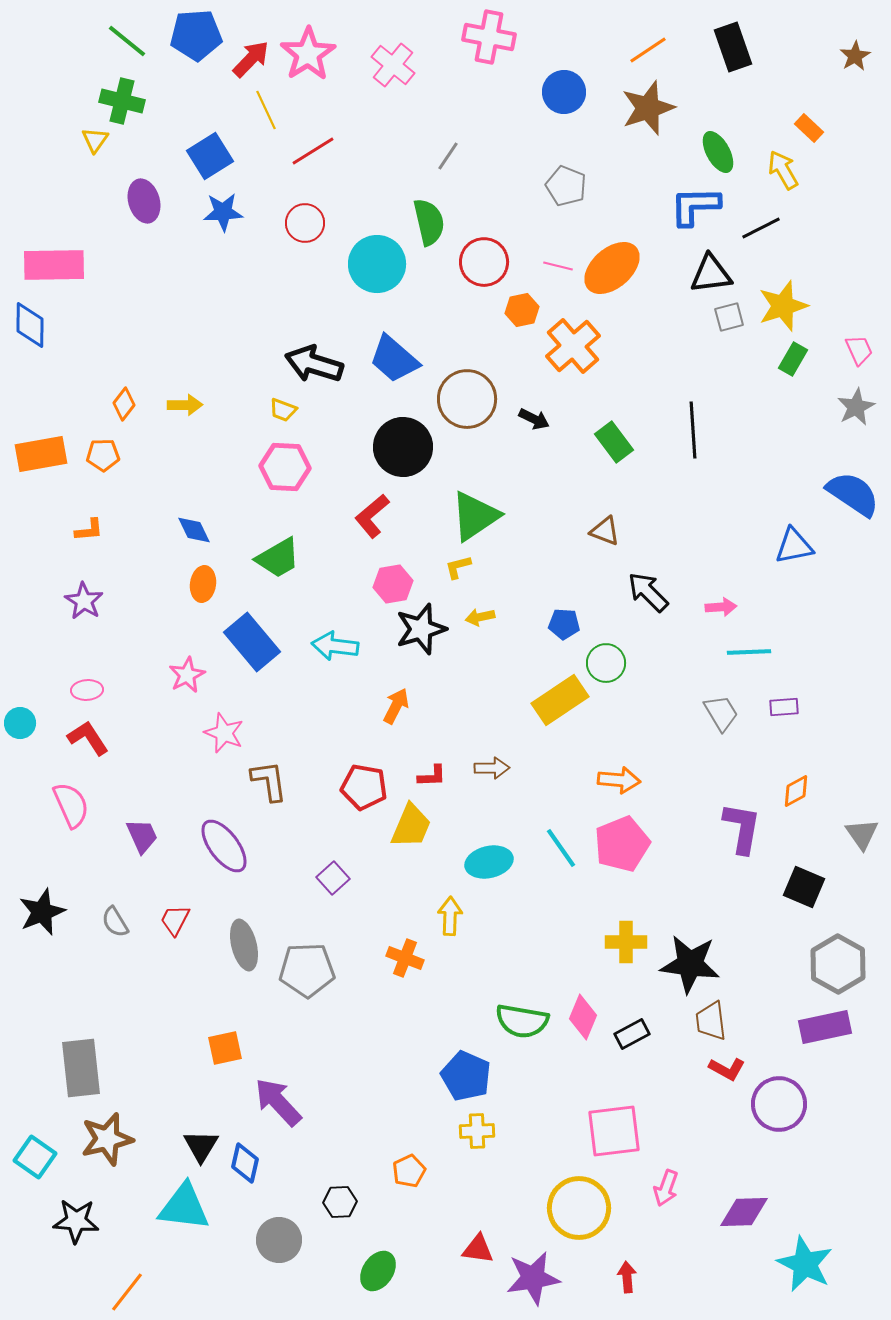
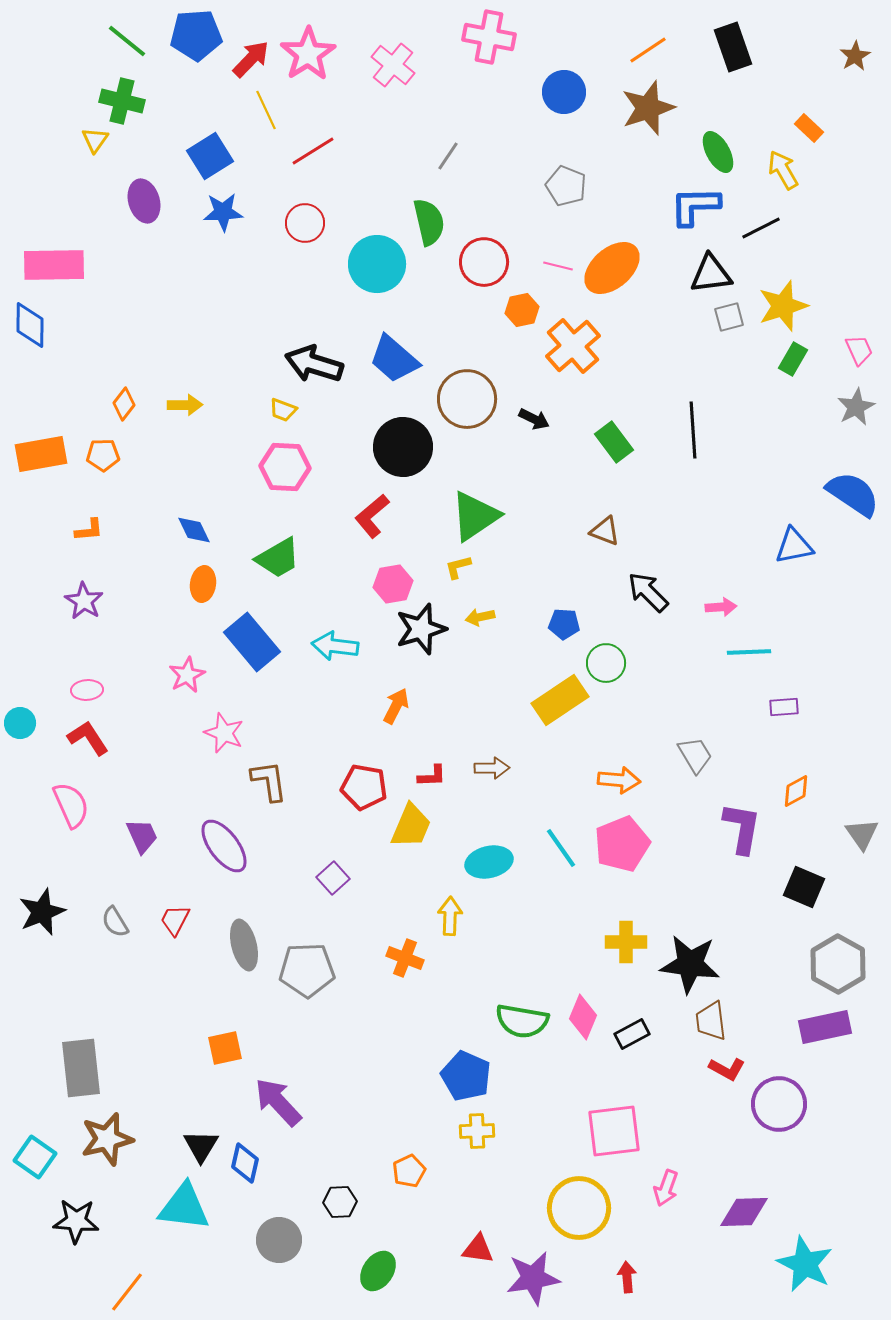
gray trapezoid at (721, 713): moved 26 px left, 42 px down
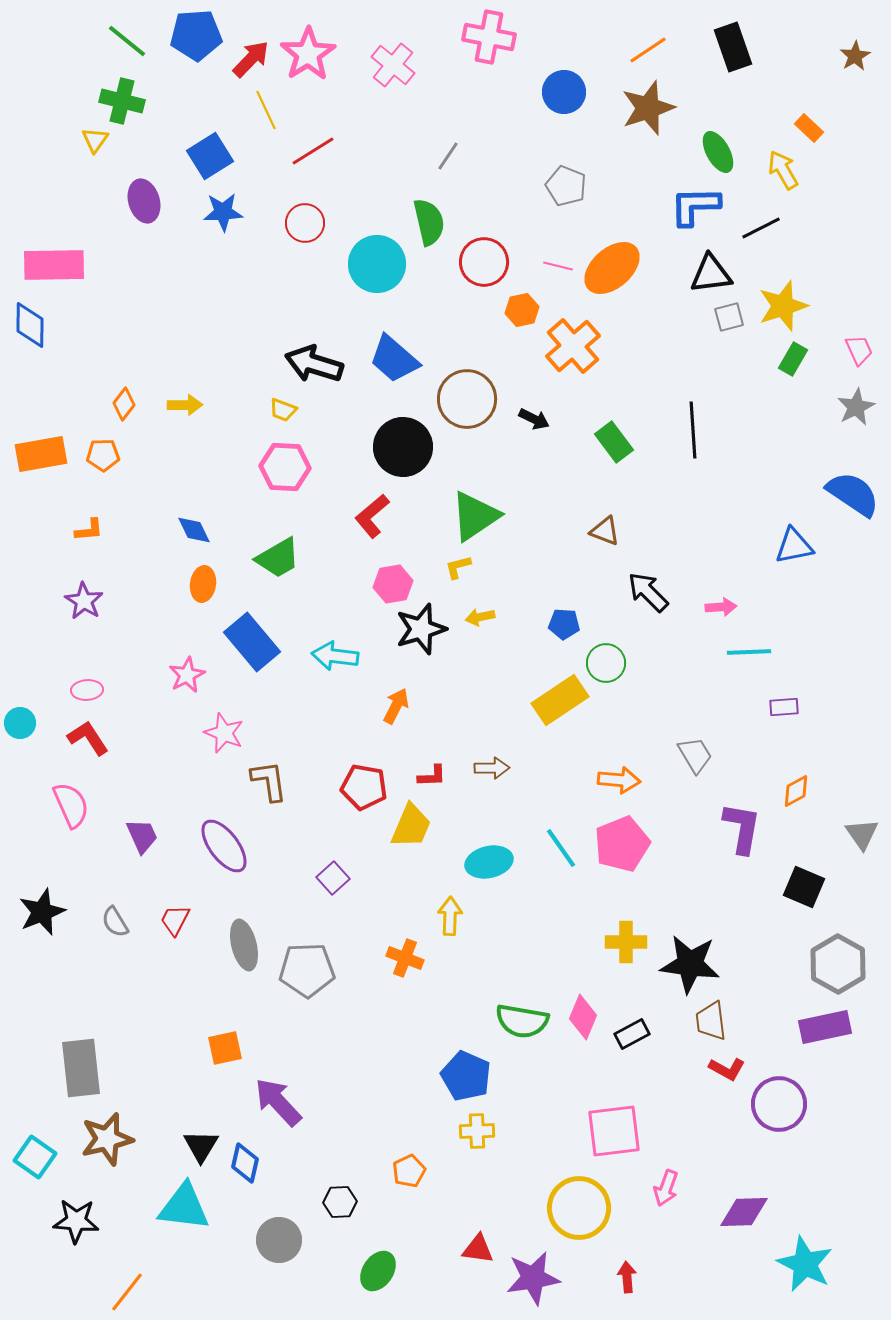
cyan arrow at (335, 646): moved 10 px down
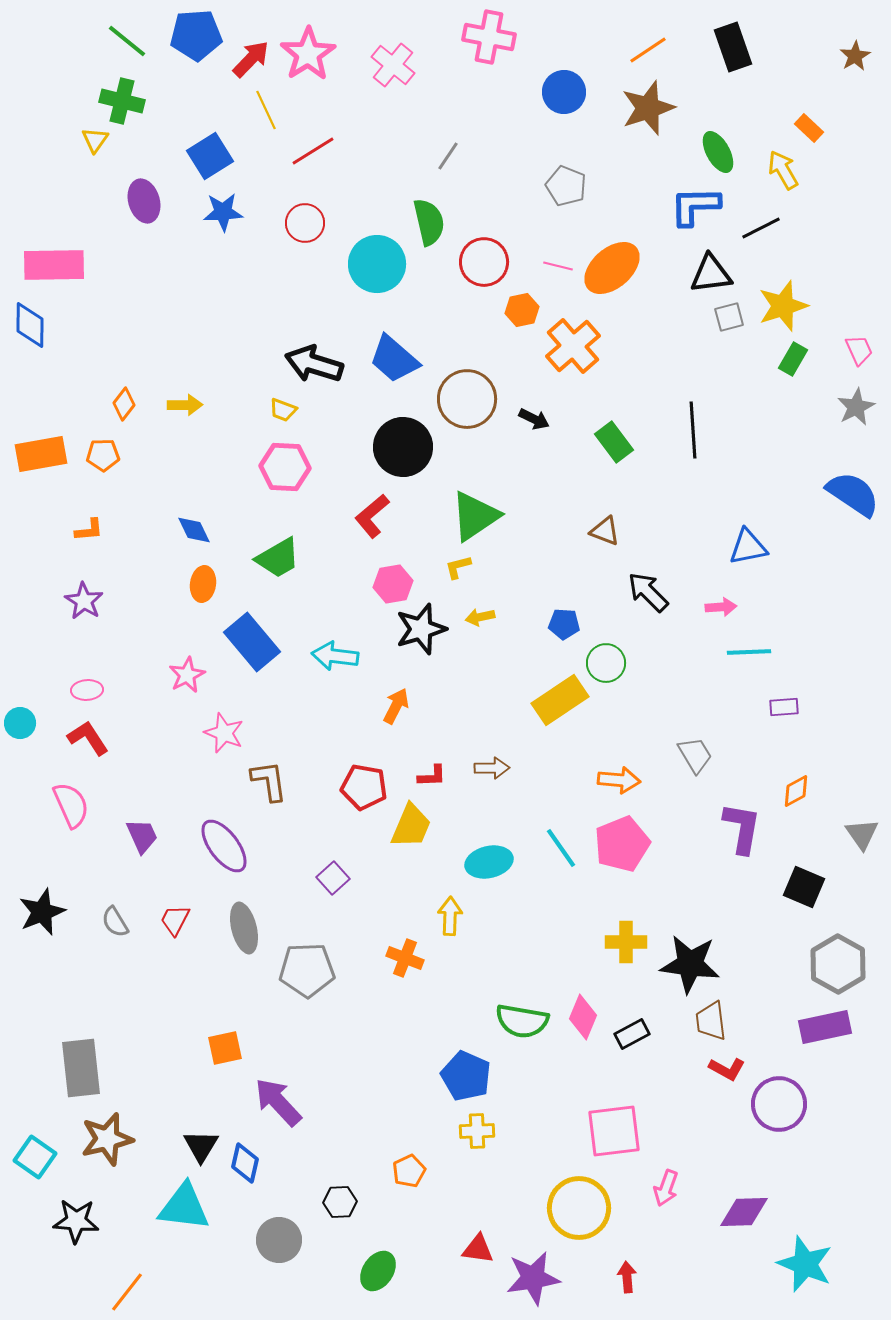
blue triangle at (794, 546): moved 46 px left, 1 px down
gray ellipse at (244, 945): moved 17 px up
cyan star at (805, 1264): rotated 4 degrees counterclockwise
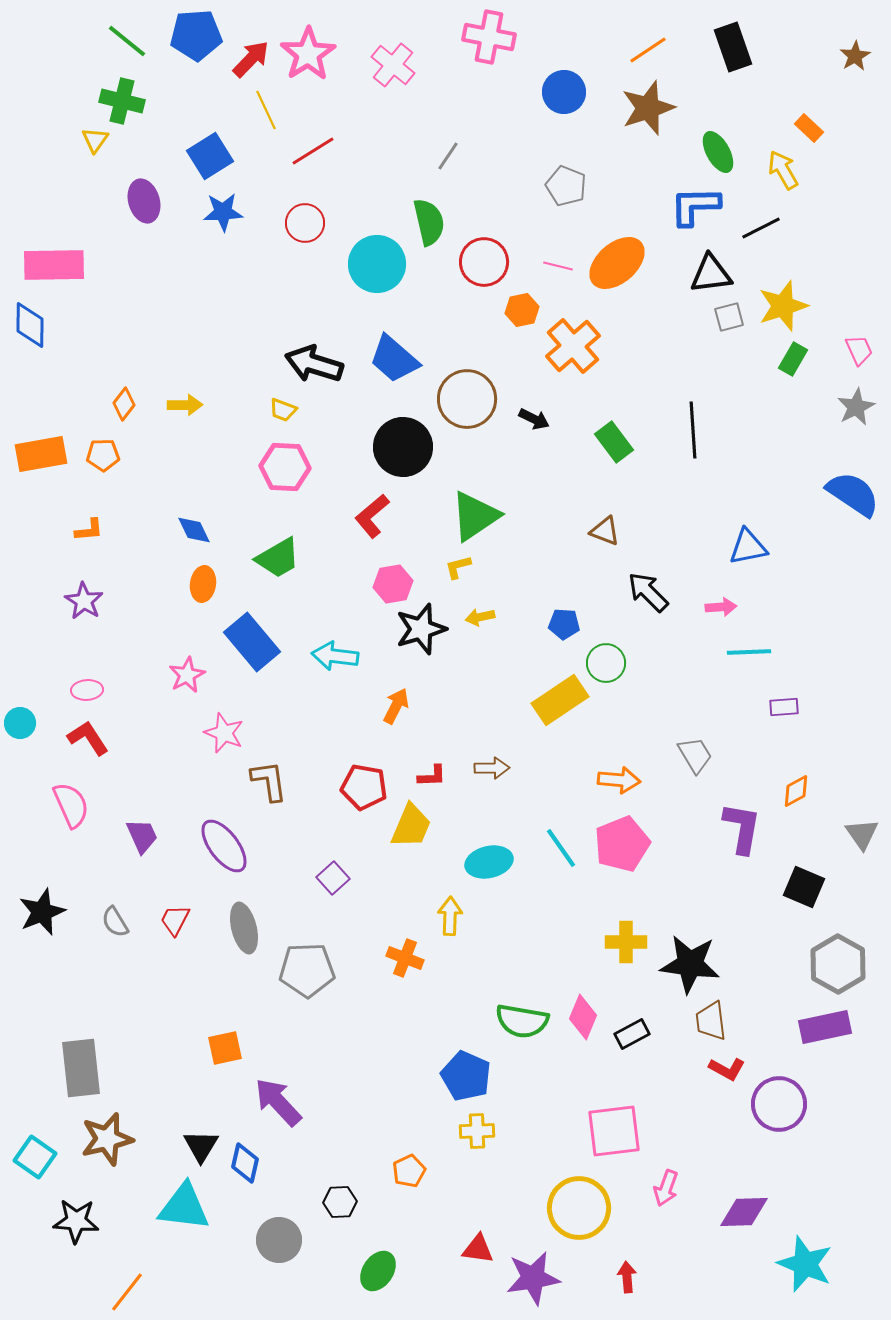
orange ellipse at (612, 268): moved 5 px right, 5 px up
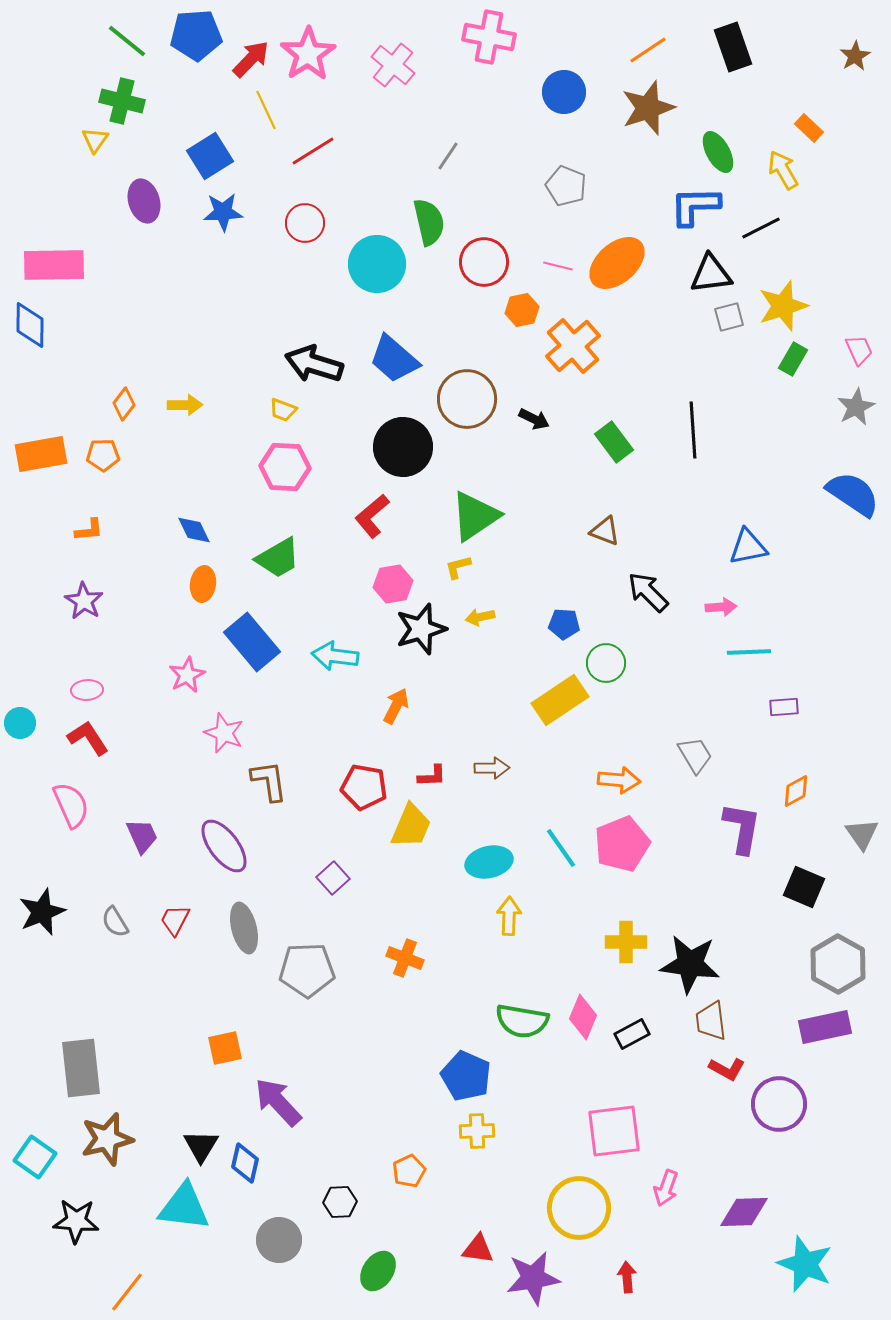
yellow arrow at (450, 916): moved 59 px right
